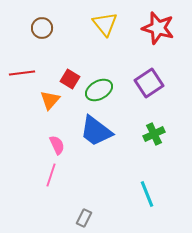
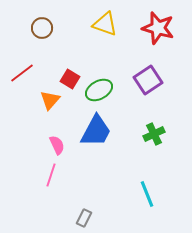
yellow triangle: rotated 32 degrees counterclockwise
red line: rotated 30 degrees counterclockwise
purple square: moved 1 px left, 3 px up
blue trapezoid: rotated 99 degrees counterclockwise
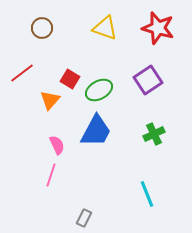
yellow triangle: moved 4 px down
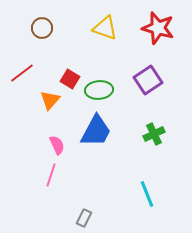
green ellipse: rotated 24 degrees clockwise
